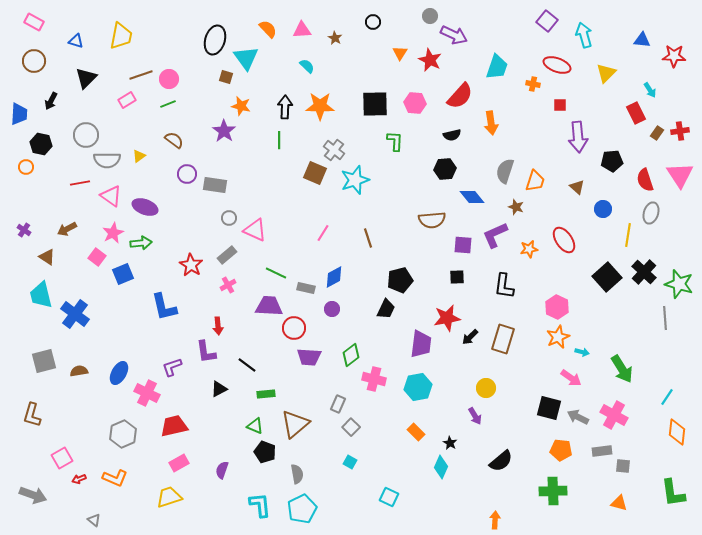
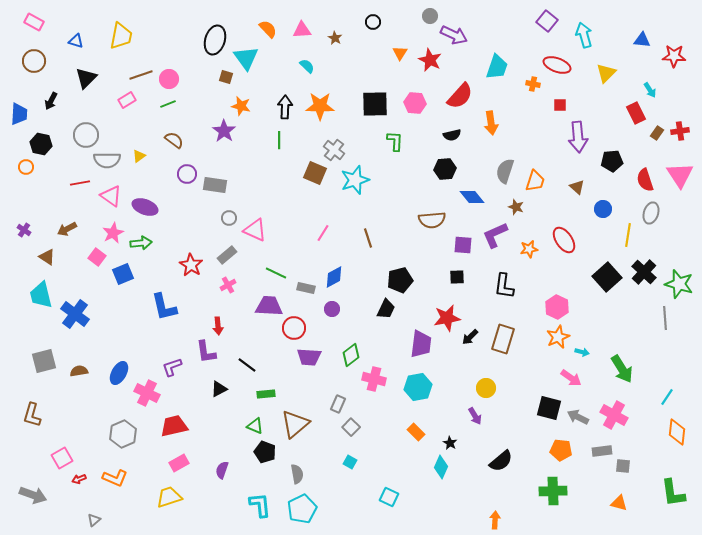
gray triangle at (94, 520): rotated 40 degrees clockwise
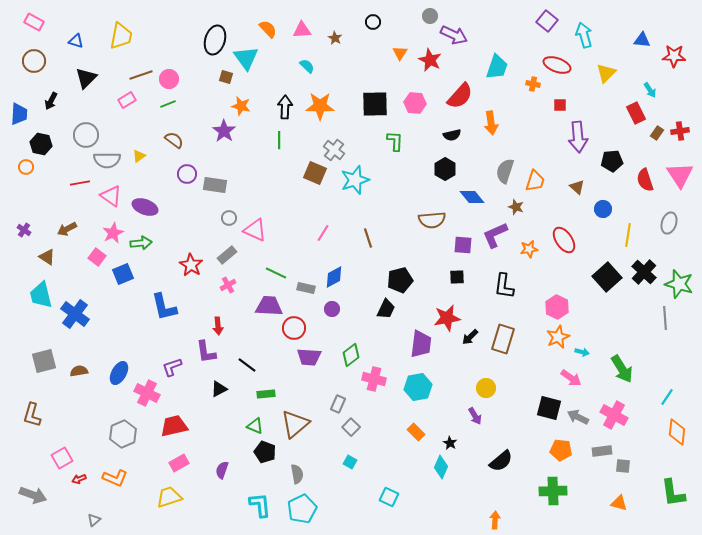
black hexagon at (445, 169): rotated 25 degrees counterclockwise
gray ellipse at (651, 213): moved 18 px right, 10 px down
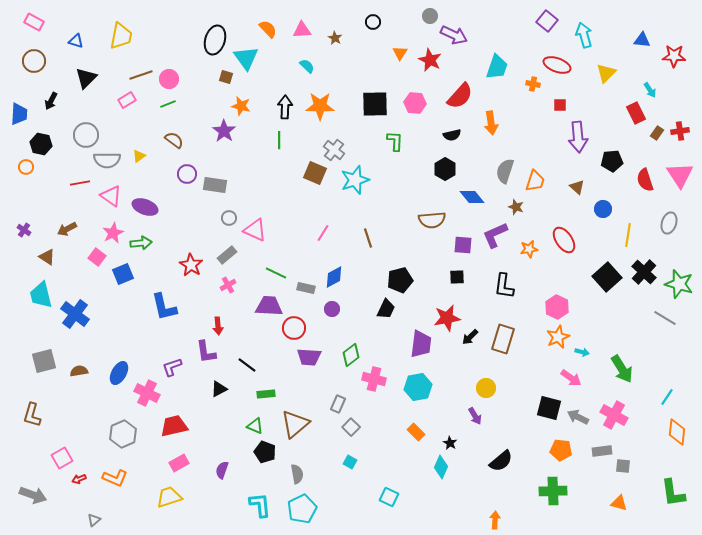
gray line at (665, 318): rotated 55 degrees counterclockwise
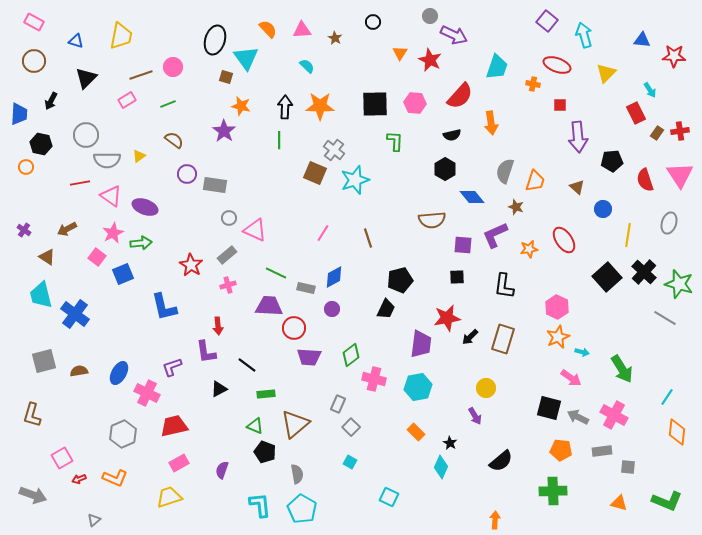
pink circle at (169, 79): moved 4 px right, 12 px up
pink cross at (228, 285): rotated 14 degrees clockwise
gray square at (623, 466): moved 5 px right, 1 px down
green L-shape at (673, 493): moved 6 px left, 8 px down; rotated 60 degrees counterclockwise
cyan pentagon at (302, 509): rotated 16 degrees counterclockwise
